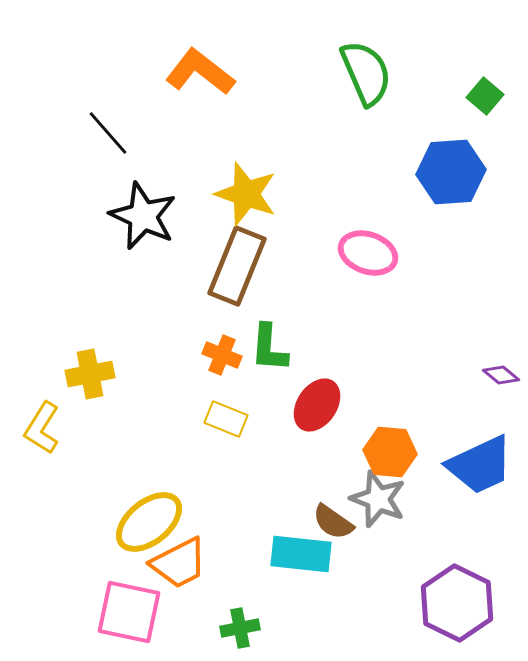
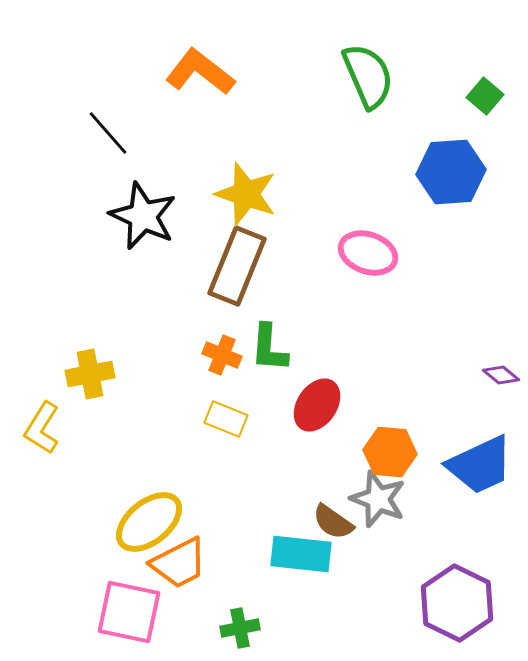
green semicircle: moved 2 px right, 3 px down
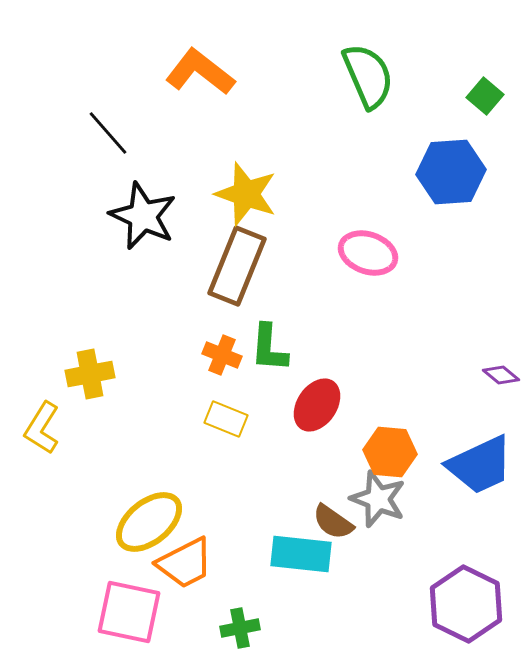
orange trapezoid: moved 6 px right
purple hexagon: moved 9 px right, 1 px down
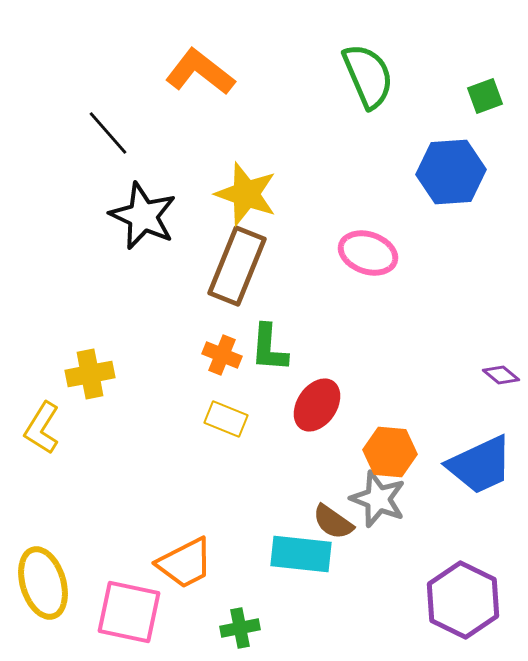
green square: rotated 30 degrees clockwise
yellow ellipse: moved 106 px left, 61 px down; rotated 68 degrees counterclockwise
purple hexagon: moved 3 px left, 4 px up
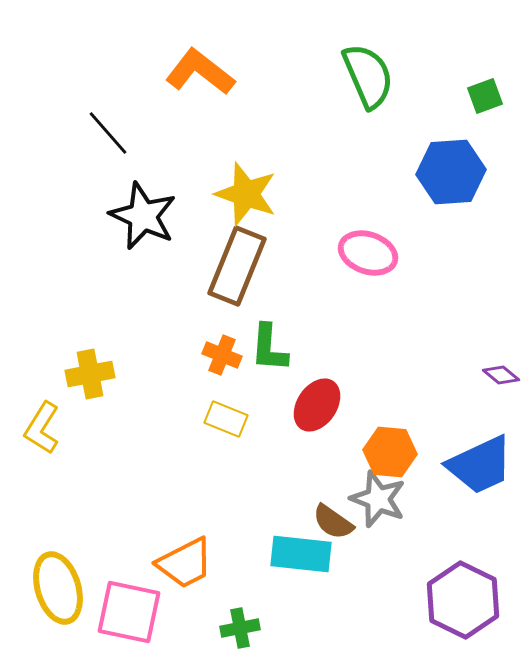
yellow ellipse: moved 15 px right, 5 px down
